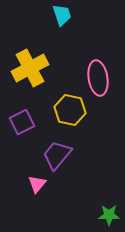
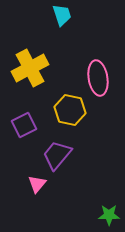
purple square: moved 2 px right, 3 px down
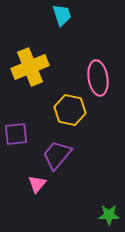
yellow cross: moved 1 px up; rotated 6 degrees clockwise
purple square: moved 8 px left, 9 px down; rotated 20 degrees clockwise
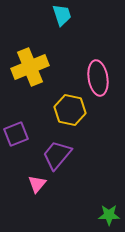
purple square: rotated 15 degrees counterclockwise
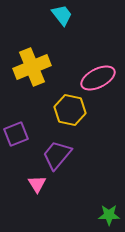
cyan trapezoid: rotated 20 degrees counterclockwise
yellow cross: moved 2 px right
pink ellipse: rotated 72 degrees clockwise
pink triangle: rotated 12 degrees counterclockwise
